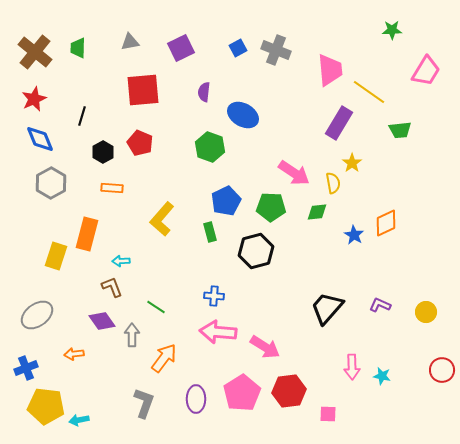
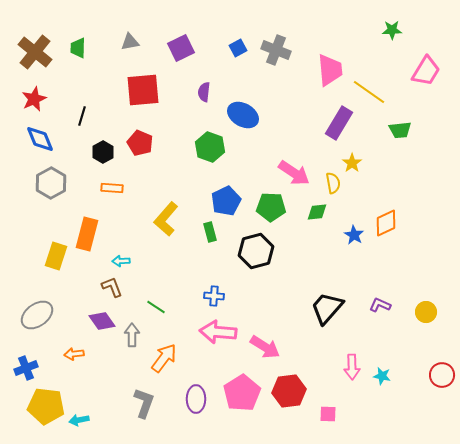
yellow L-shape at (162, 219): moved 4 px right
red circle at (442, 370): moved 5 px down
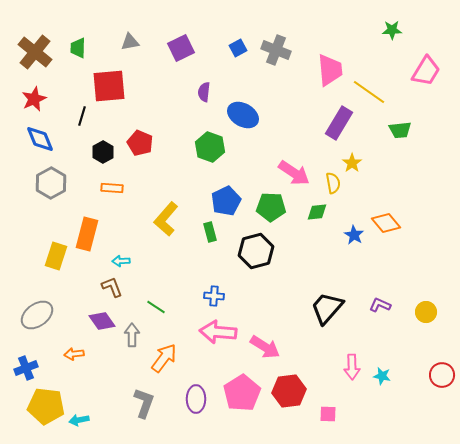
red square at (143, 90): moved 34 px left, 4 px up
orange diamond at (386, 223): rotated 76 degrees clockwise
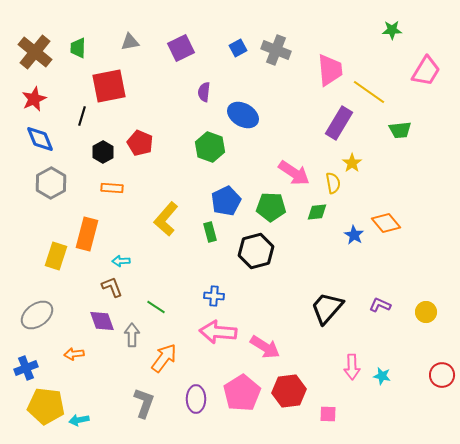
red square at (109, 86): rotated 6 degrees counterclockwise
purple diamond at (102, 321): rotated 16 degrees clockwise
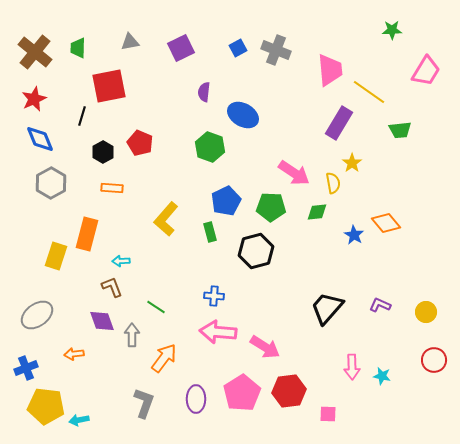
red circle at (442, 375): moved 8 px left, 15 px up
